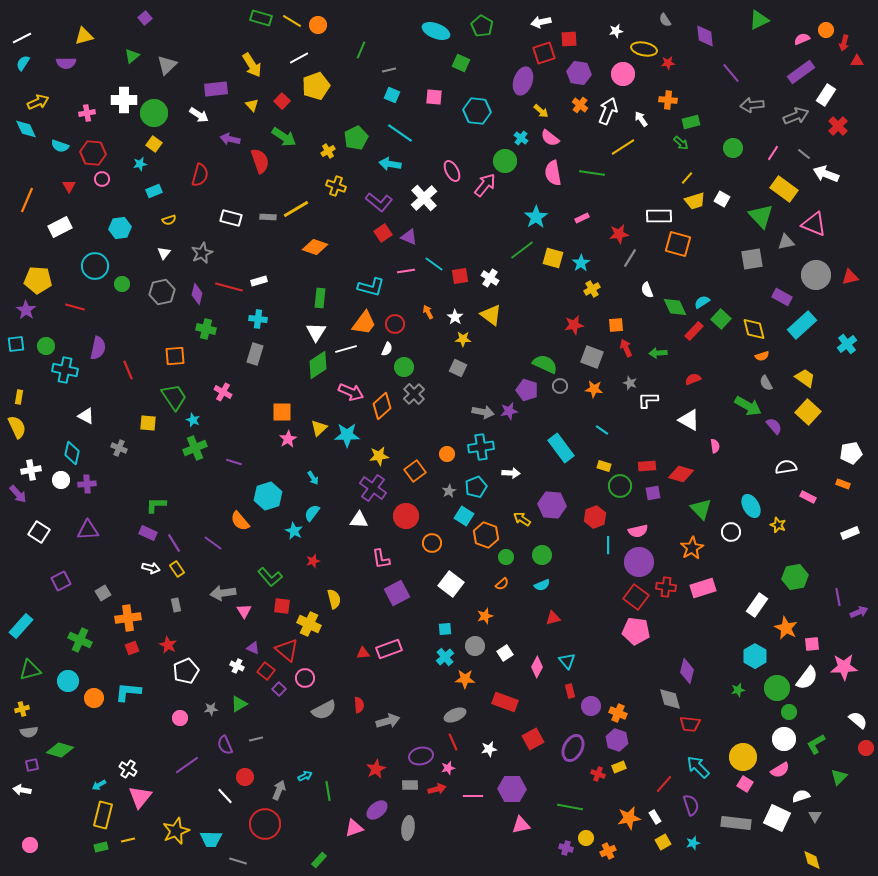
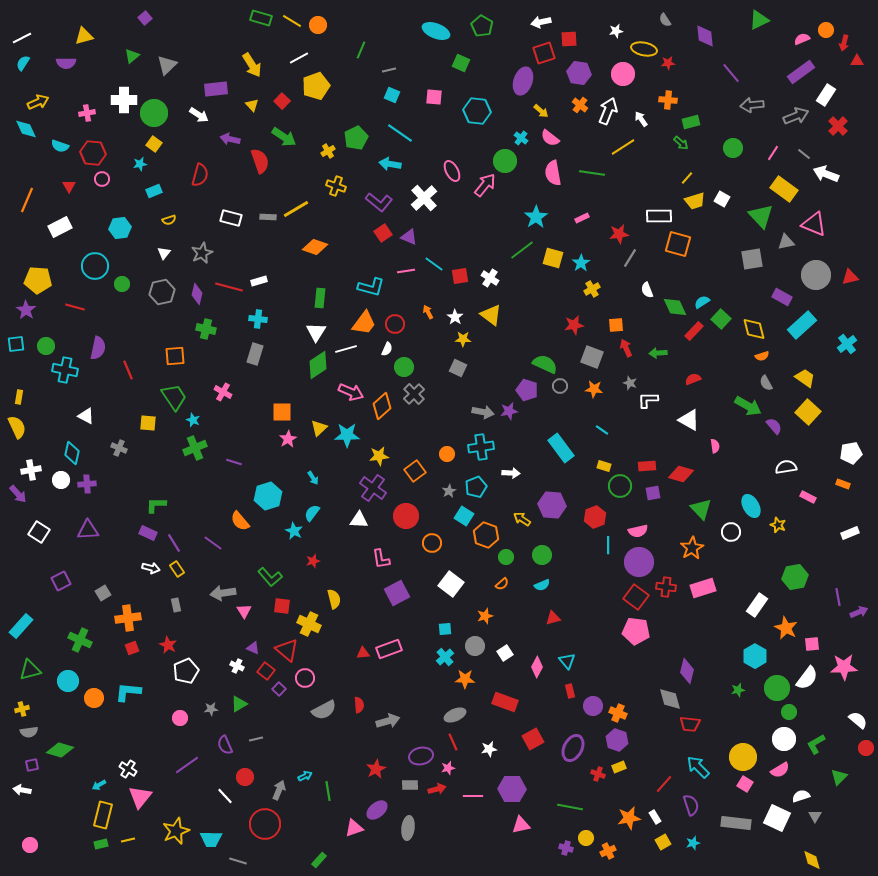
purple circle at (591, 706): moved 2 px right
green rectangle at (101, 847): moved 3 px up
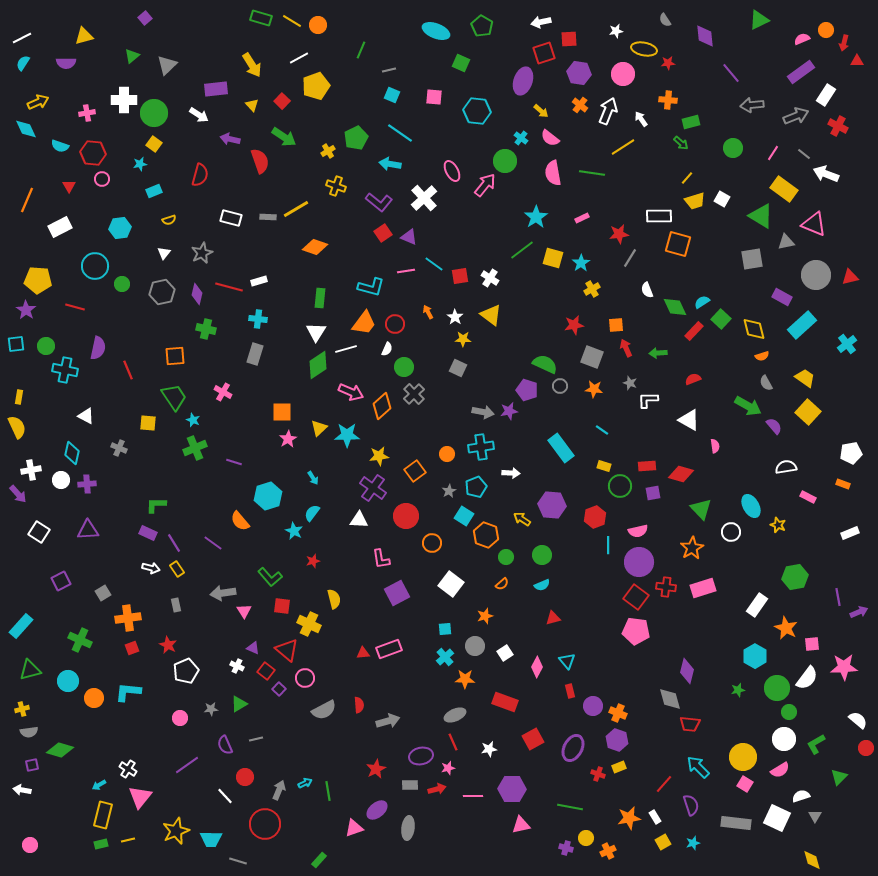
red cross at (838, 126): rotated 18 degrees counterclockwise
green triangle at (761, 216): rotated 16 degrees counterclockwise
cyan arrow at (305, 776): moved 7 px down
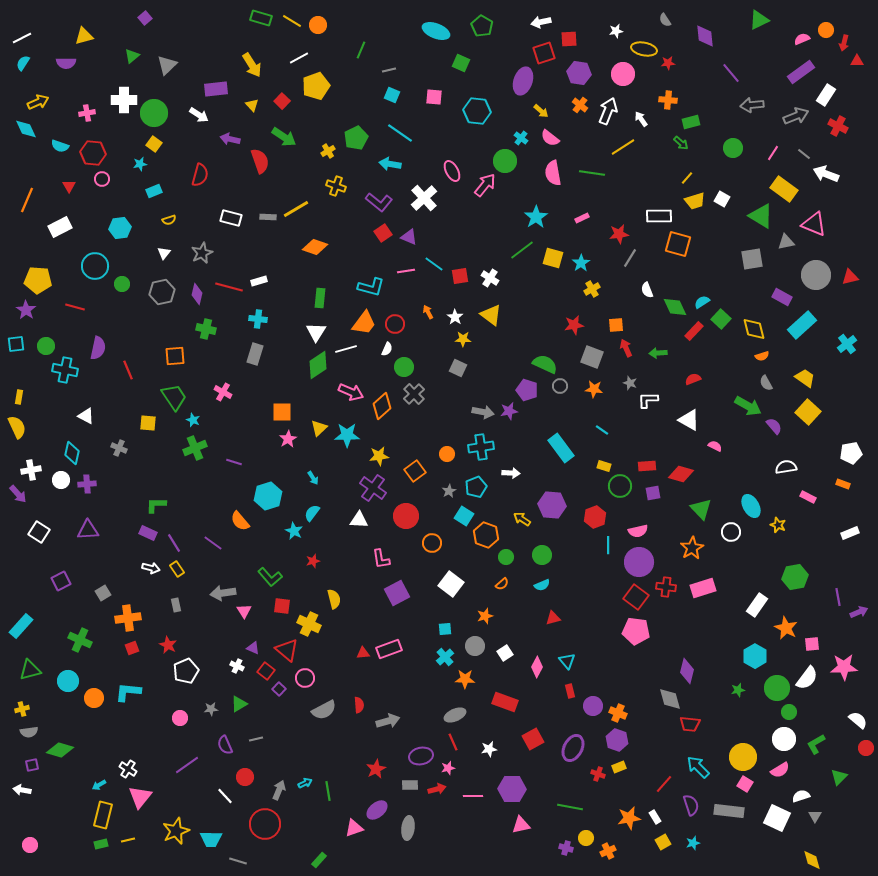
pink semicircle at (715, 446): rotated 56 degrees counterclockwise
gray rectangle at (736, 823): moved 7 px left, 12 px up
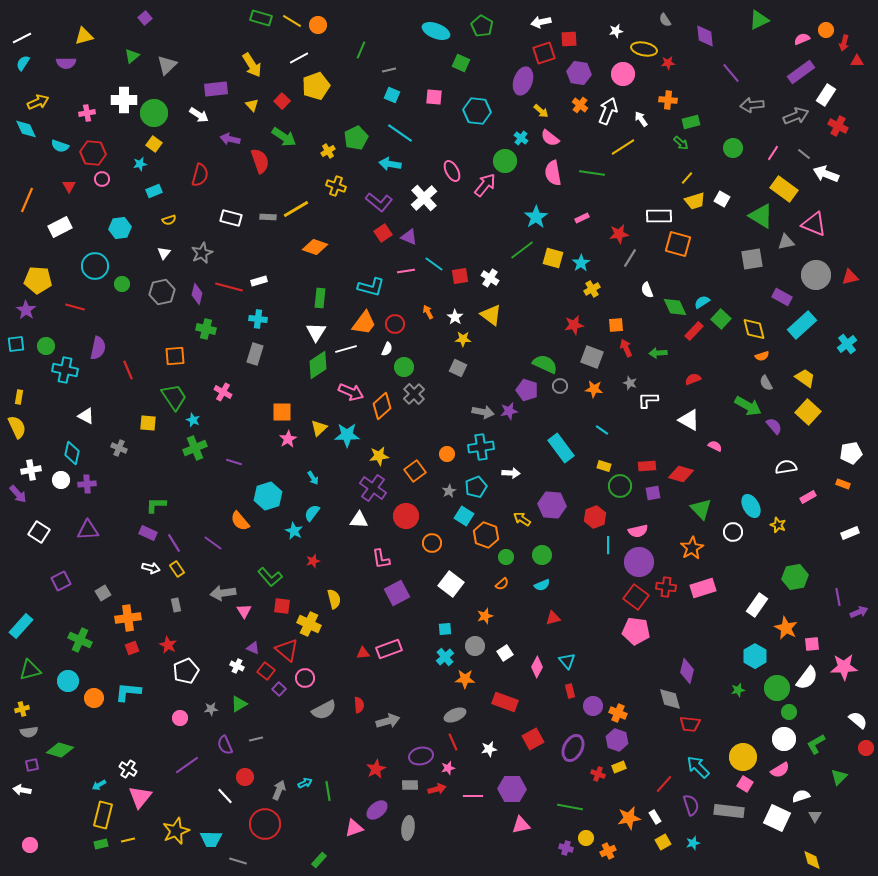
pink rectangle at (808, 497): rotated 56 degrees counterclockwise
white circle at (731, 532): moved 2 px right
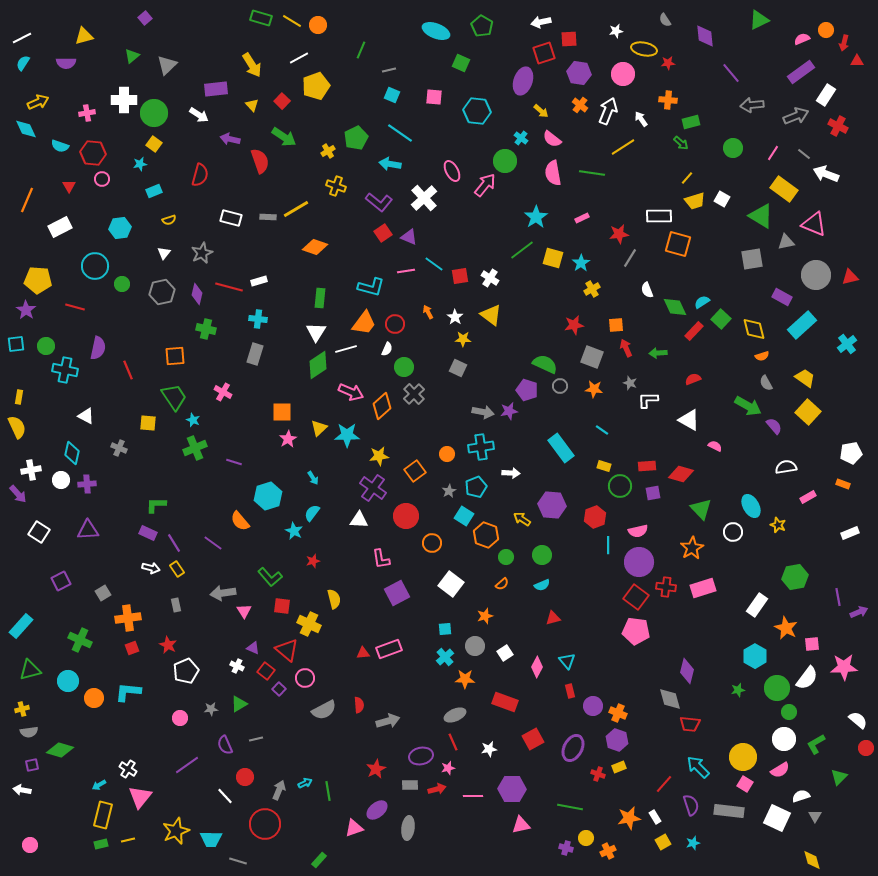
pink semicircle at (550, 138): moved 2 px right, 1 px down
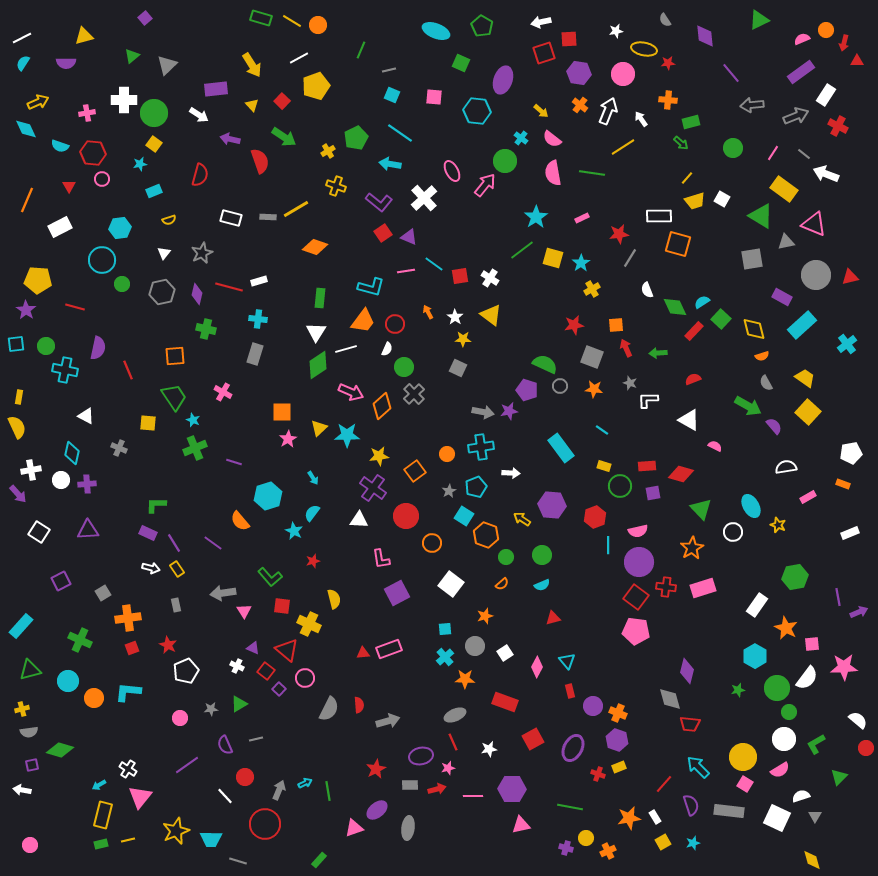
purple ellipse at (523, 81): moved 20 px left, 1 px up
cyan circle at (95, 266): moved 7 px right, 6 px up
orange trapezoid at (364, 323): moved 1 px left, 2 px up
gray semicircle at (324, 710): moved 5 px right, 1 px up; rotated 35 degrees counterclockwise
